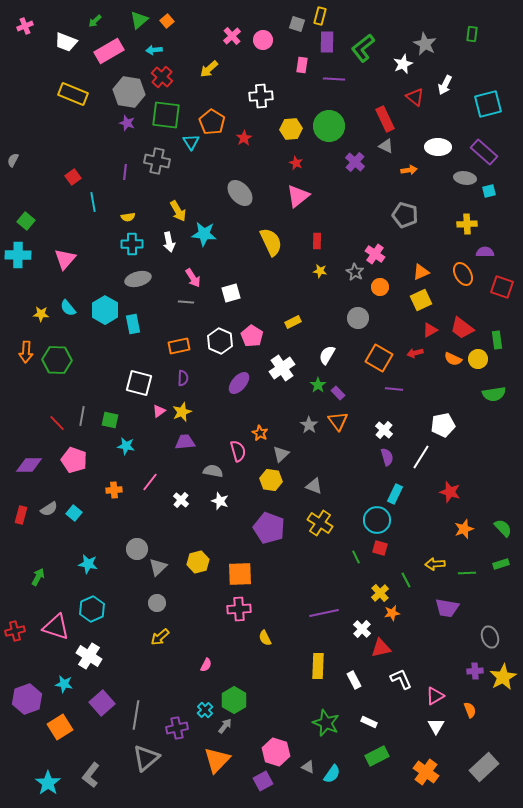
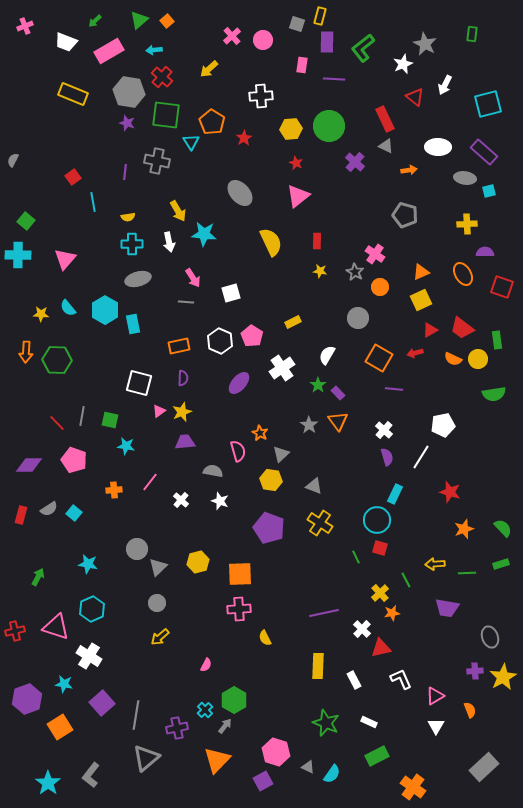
orange cross at (426, 772): moved 13 px left, 15 px down
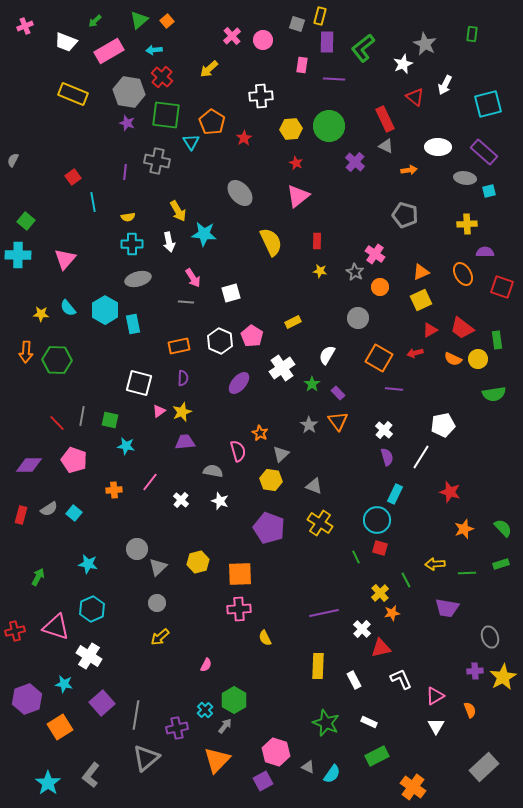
green star at (318, 385): moved 6 px left, 1 px up
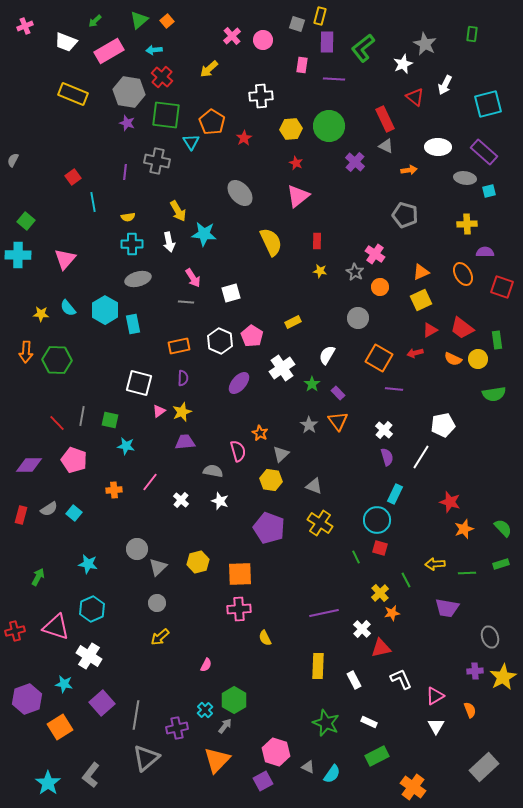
red star at (450, 492): moved 10 px down
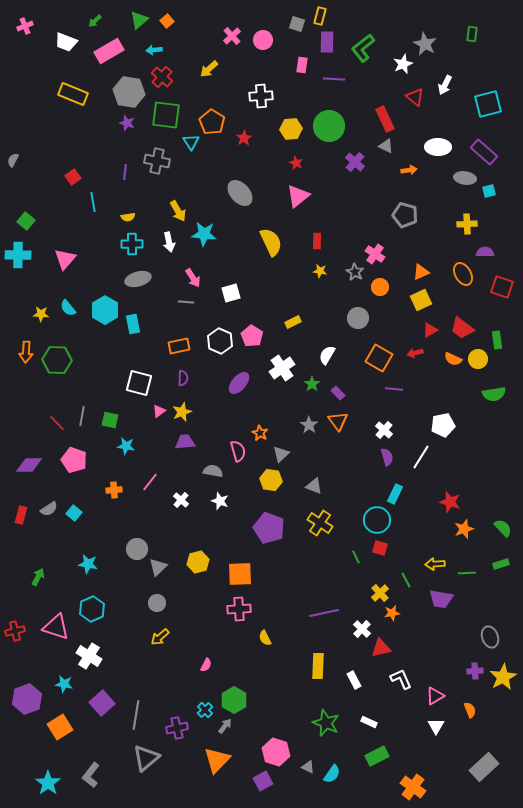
purple trapezoid at (447, 608): moved 6 px left, 9 px up
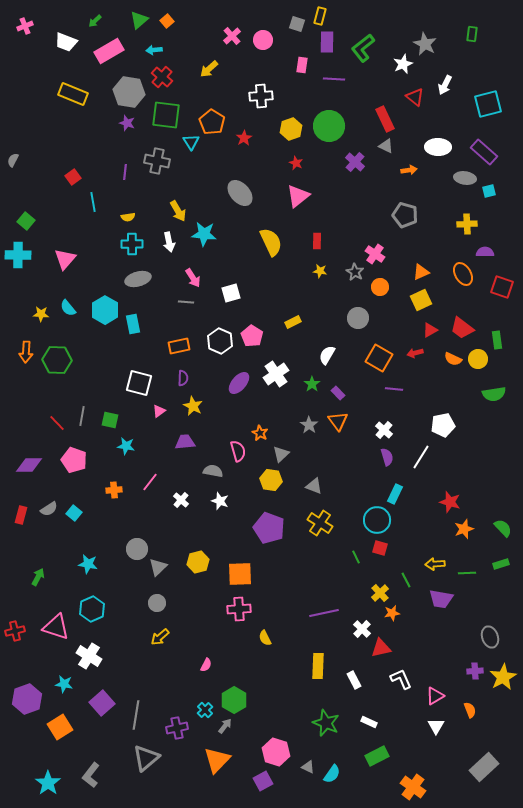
yellow hexagon at (291, 129): rotated 15 degrees counterclockwise
white cross at (282, 368): moved 6 px left, 6 px down
yellow star at (182, 412): moved 11 px right, 6 px up; rotated 24 degrees counterclockwise
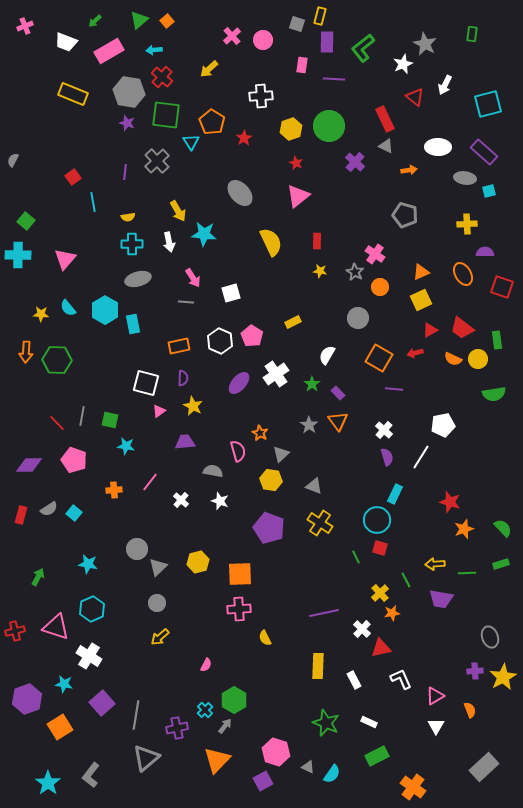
gray cross at (157, 161): rotated 35 degrees clockwise
white square at (139, 383): moved 7 px right
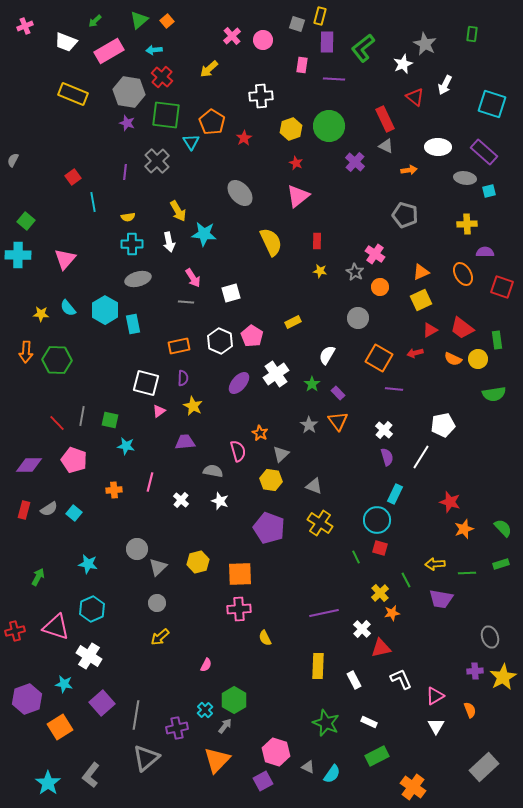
cyan square at (488, 104): moved 4 px right; rotated 32 degrees clockwise
pink line at (150, 482): rotated 24 degrees counterclockwise
red rectangle at (21, 515): moved 3 px right, 5 px up
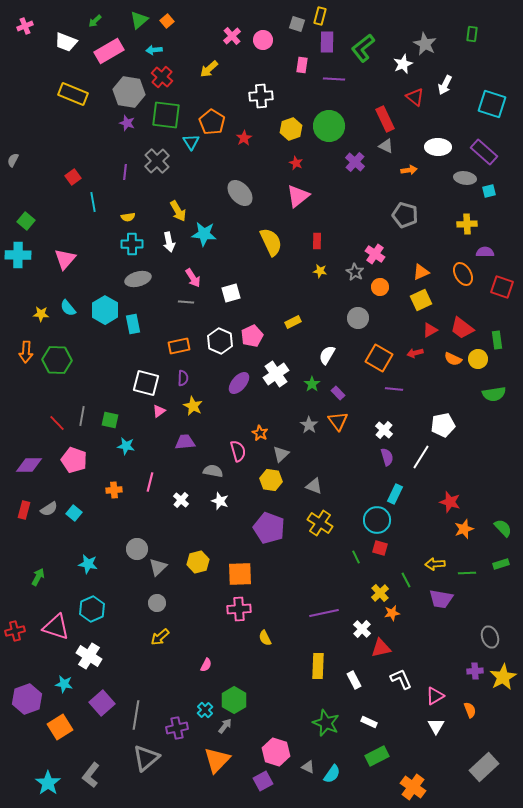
pink pentagon at (252, 336): rotated 15 degrees clockwise
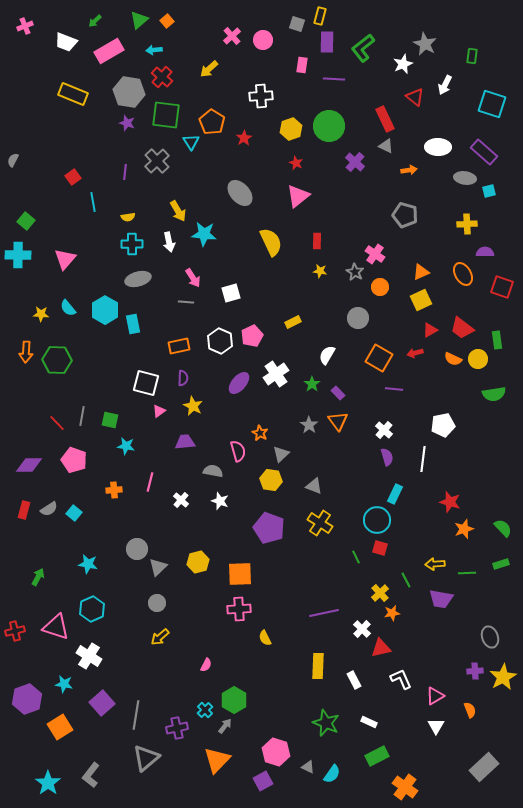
green rectangle at (472, 34): moved 22 px down
white line at (421, 457): moved 2 px right, 2 px down; rotated 25 degrees counterclockwise
orange cross at (413, 787): moved 8 px left
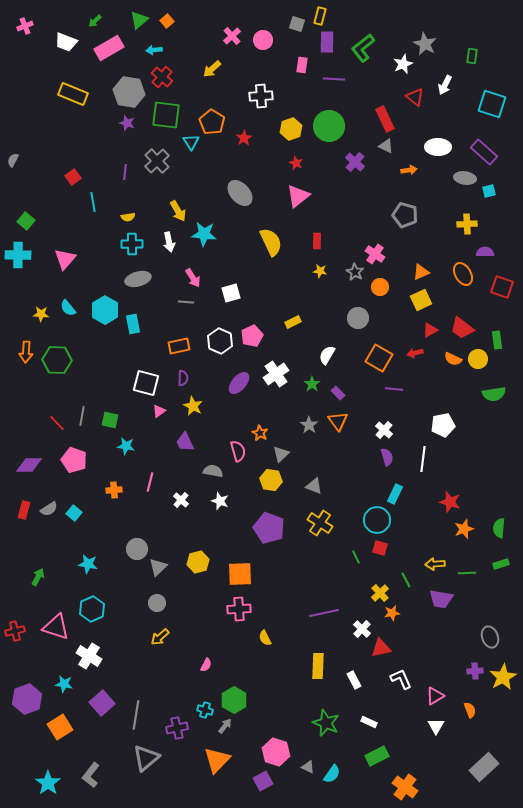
pink rectangle at (109, 51): moved 3 px up
yellow arrow at (209, 69): moved 3 px right
purple trapezoid at (185, 442): rotated 110 degrees counterclockwise
green semicircle at (503, 528): moved 4 px left; rotated 132 degrees counterclockwise
cyan cross at (205, 710): rotated 28 degrees counterclockwise
